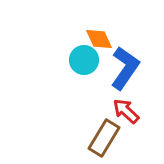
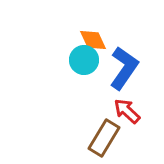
orange diamond: moved 6 px left, 1 px down
blue L-shape: moved 1 px left
red arrow: moved 1 px right
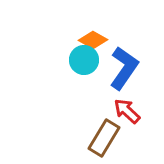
orange diamond: rotated 36 degrees counterclockwise
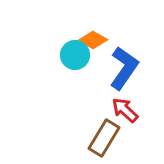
cyan circle: moved 9 px left, 5 px up
red arrow: moved 2 px left, 1 px up
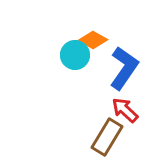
brown rectangle: moved 3 px right, 1 px up
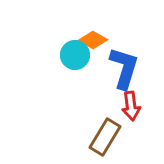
blue L-shape: rotated 18 degrees counterclockwise
red arrow: moved 6 px right, 4 px up; rotated 140 degrees counterclockwise
brown rectangle: moved 2 px left
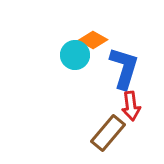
brown rectangle: moved 3 px right, 4 px up; rotated 9 degrees clockwise
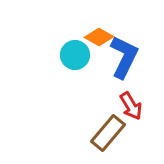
orange diamond: moved 6 px right, 3 px up
blue L-shape: moved 11 px up; rotated 9 degrees clockwise
red arrow: rotated 24 degrees counterclockwise
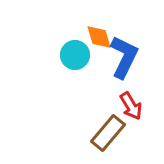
orange diamond: rotated 44 degrees clockwise
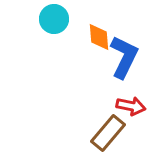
orange diamond: rotated 12 degrees clockwise
cyan circle: moved 21 px left, 36 px up
red arrow: rotated 48 degrees counterclockwise
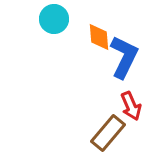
red arrow: rotated 56 degrees clockwise
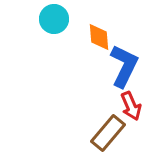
blue L-shape: moved 9 px down
